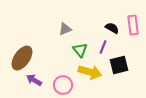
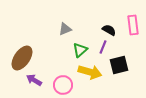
black semicircle: moved 3 px left, 2 px down
green triangle: rotated 28 degrees clockwise
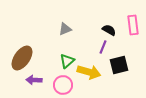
green triangle: moved 13 px left, 11 px down
yellow arrow: moved 1 px left
purple arrow: rotated 28 degrees counterclockwise
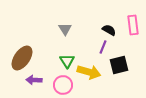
gray triangle: rotated 40 degrees counterclockwise
green triangle: rotated 21 degrees counterclockwise
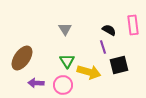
purple line: rotated 40 degrees counterclockwise
purple arrow: moved 2 px right, 3 px down
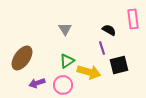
pink rectangle: moved 6 px up
purple line: moved 1 px left, 1 px down
green triangle: rotated 28 degrees clockwise
purple arrow: moved 1 px right; rotated 21 degrees counterclockwise
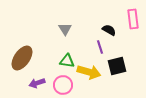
purple line: moved 2 px left, 1 px up
green triangle: rotated 42 degrees clockwise
black square: moved 2 px left, 1 px down
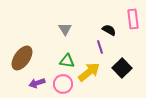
black square: moved 5 px right, 2 px down; rotated 30 degrees counterclockwise
yellow arrow: rotated 55 degrees counterclockwise
pink circle: moved 1 px up
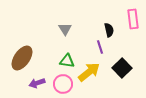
black semicircle: rotated 48 degrees clockwise
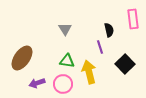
black square: moved 3 px right, 4 px up
yellow arrow: rotated 65 degrees counterclockwise
